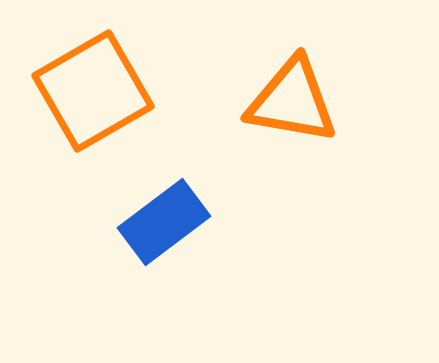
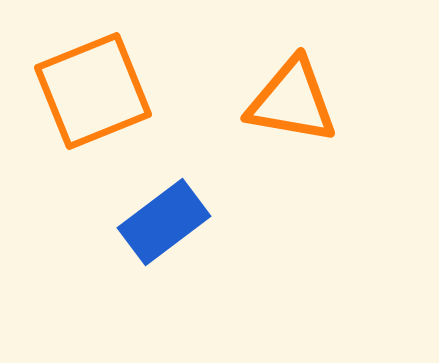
orange square: rotated 8 degrees clockwise
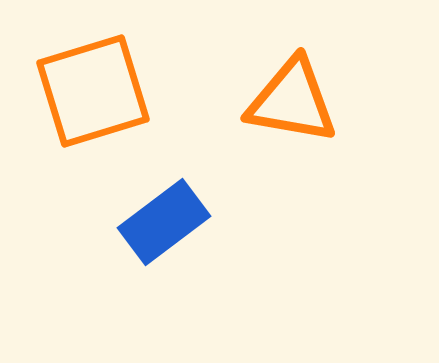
orange square: rotated 5 degrees clockwise
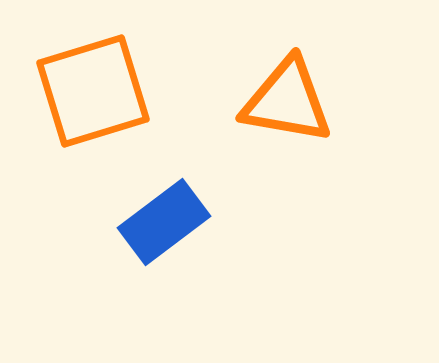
orange triangle: moved 5 px left
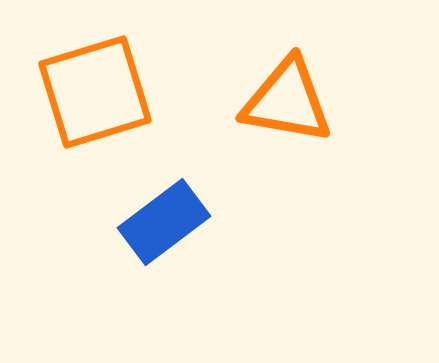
orange square: moved 2 px right, 1 px down
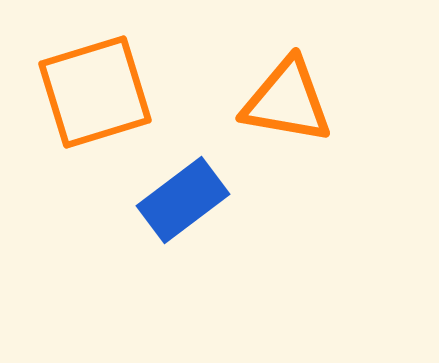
blue rectangle: moved 19 px right, 22 px up
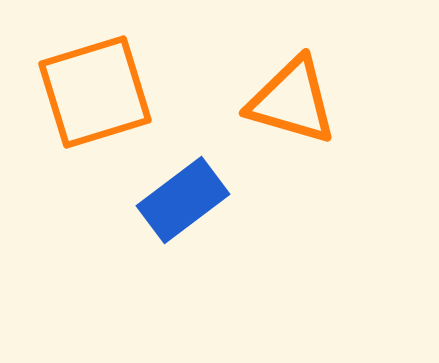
orange triangle: moved 5 px right; rotated 6 degrees clockwise
